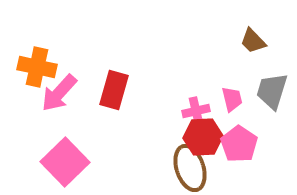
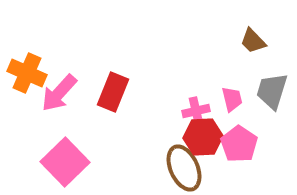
orange cross: moved 10 px left, 6 px down; rotated 12 degrees clockwise
red rectangle: moved 1 px left, 2 px down; rotated 6 degrees clockwise
brown ellipse: moved 6 px left; rotated 6 degrees counterclockwise
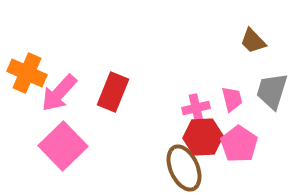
pink cross: moved 3 px up
pink square: moved 2 px left, 16 px up
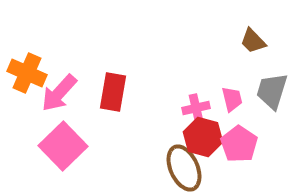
red rectangle: rotated 12 degrees counterclockwise
red hexagon: rotated 18 degrees clockwise
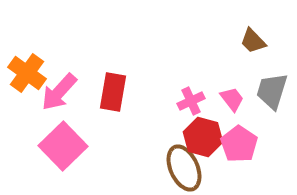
orange cross: rotated 12 degrees clockwise
pink arrow: moved 1 px up
pink trapezoid: rotated 24 degrees counterclockwise
pink cross: moved 5 px left, 7 px up; rotated 12 degrees counterclockwise
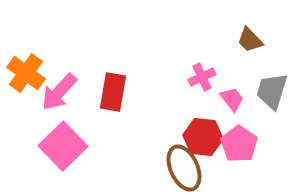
brown trapezoid: moved 3 px left, 1 px up
orange cross: moved 1 px left
pink cross: moved 11 px right, 24 px up
red hexagon: rotated 9 degrees counterclockwise
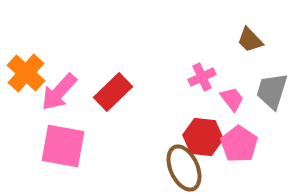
orange cross: rotated 6 degrees clockwise
red rectangle: rotated 36 degrees clockwise
pink square: rotated 36 degrees counterclockwise
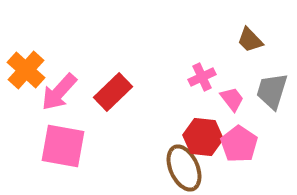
orange cross: moved 3 px up
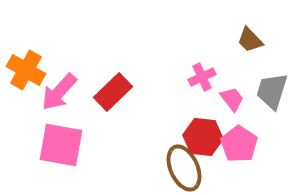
orange cross: rotated 12 degrees counterclockwise
pink square: moved 2 px left, 1 px up
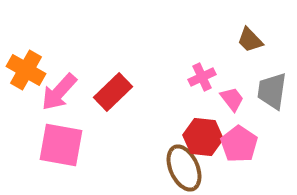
gray trapezoid: rotated 9 degrees counterclockwise
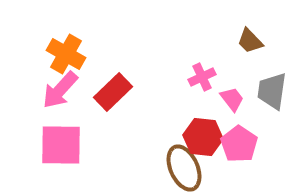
brown trapezoid: moved 1 px down
orange cross: moved 40 px right, 16 px up
pink arrow: moved 1 px right, 2 px up
pink square: rotated 9 degrees counterclockwise
